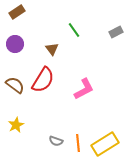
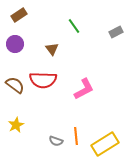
brown rectangle: moved 2 px right, 3 px down
green line: moved 4 px up
red semicircle: rotated 60 degrees clockwise
orange line: moved 2 px left, 7 px up
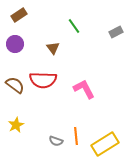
brown triangle: moved 1 px right, 1 px up
pink L-shape: rotated 90 degrees counterclockwise
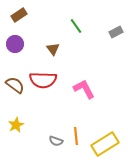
green line: moved 2 px right
brown triangle: moved 1 px down
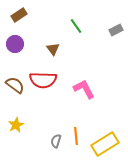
gray rectangle: moved 2 px up
gray semicircle: rotated 88 degrees clockwise
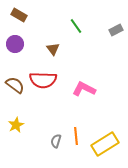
brown rectangle: rotated 63 degrees clockwise
pink L-shape: rotated 35 degrees counterclockwise
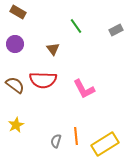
brown rectangle: moved 1 px left, 3 px up
pink L-shape: rotated 145 degrees counterclockwise
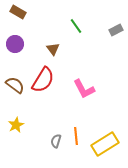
red semicircle: rotated 60 degrees counterclockwise
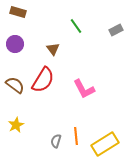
brown rectangle: rotated 14 degrees counterclockwise
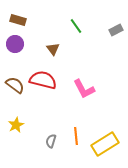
brown rectangle: moved 8 px down
red semicircle: rotated 108 degrees counterclockwise
gray semicircle: moved 5 px left
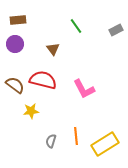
brown rectangle: rotated 21 degrees counterclockwise
yellow star: moved 15 px right, 14 px up; rotated 21 degrees clockwise
